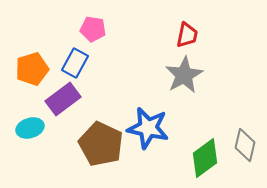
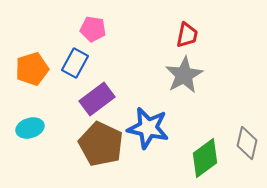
purple rectangle: moved 34 px right
gray diamond: moved 2 px right, 2 px up
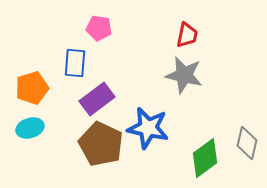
pink pentagon: moved 6 px right, 1 px up
blue rectangle: rotated 24 degrees counterclockwise
orange pentagon: moved 19 px down
gray star: rotated 30 degrees counterclockwise
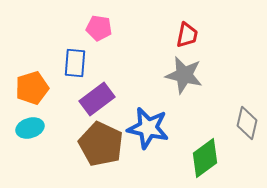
gray diamond: moved 20 px up
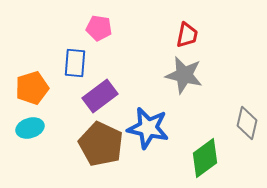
purple rectangle: moved 3 px right, 3 px up
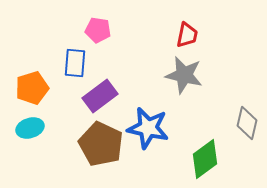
pink pentagon: moved 1 px left, 2 px down
green diamond: moved 1 px down
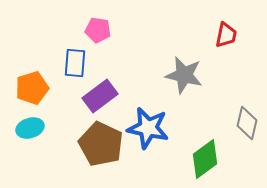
red trapezoid: moved 39 px right
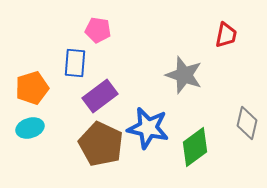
gray star: rotated 6 degrees clockwise
green diamond: moved 10 px left, 12 px up
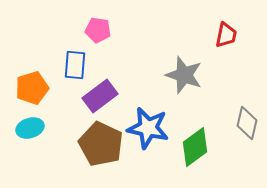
blue rectangle: moved 2 px down
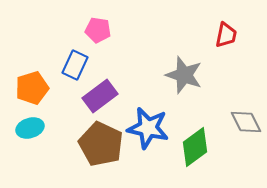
blue rectangle: rotated 20 degrees clockwise
gray diamond: moved 1 px left, 1 px up; rotated 40 degrees counterclockwise
